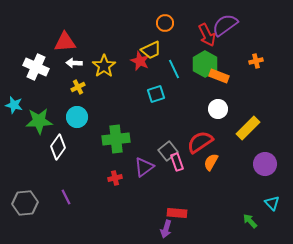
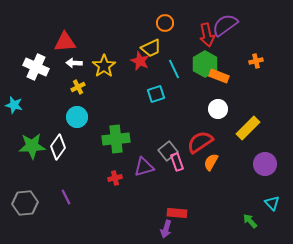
red arrow: rotated 15 degrees clockwise
yellow trapezoid: moved 2 px up
green star: moved 7 px left, 25 px down
purple triangle: rotated 20 degrees clockwise
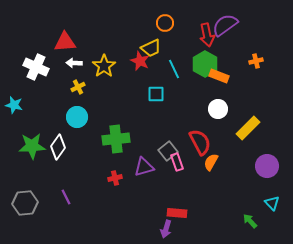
cyan square: rotated 18 degrees clockwise
red semicircle: rotated 96 degrees clockwise
purple circle: moved 2 px right, 2 px down
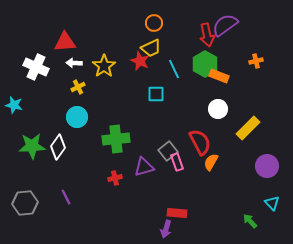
orange circle: moved 11 px left
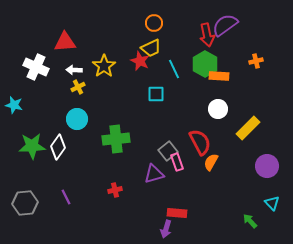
white arrow: moved 7 px down
orange rectangle: rotated 18 degrees counterclockwise
cyan circle: moved 2 px down
purple triangle: moved 10 px right, 7 px down
red cross: moved 12 px down
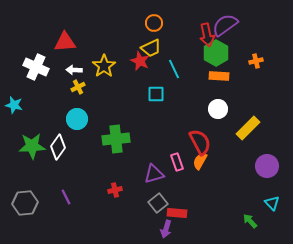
green hexagon: moved 11 px right, 11 px up
gray square: moved 10 px left, 52 px down
orange semicircle: moved 11 px left, 1 px up
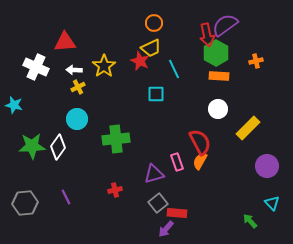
purple arrow: rotated 24 degrees clockwise
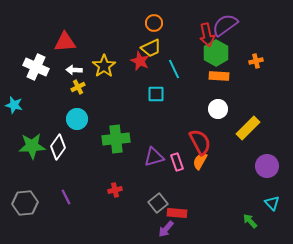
purple triangle: moved 17 px up
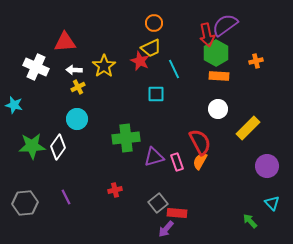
green cross: moved 10 px right, 1 px up
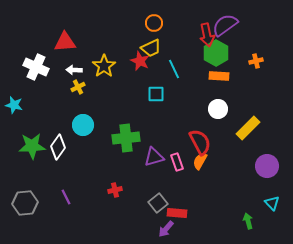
cyan circle: moved 6 px right, 6 px down
green arrow: moved 2 px left; rotated 28 degrees clockwise
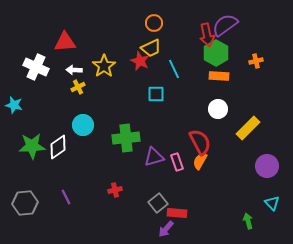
white diamond: rotated 20 degrees clockwise
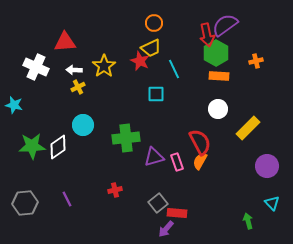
purple line: moved 1 px right, 2 px down
